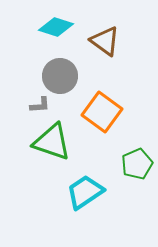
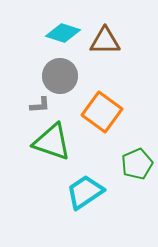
cyan diamond: moved 7 px right, 6 px down
brown triangle: rotated 36 degrees counterclockwise
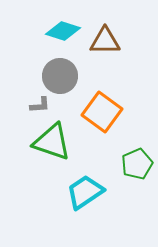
cyan diamond: moved 2 px up
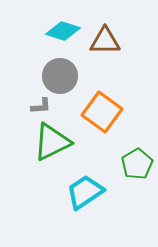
gray L-shape: moved 1 px right, 1 px down
green triangle: rotated 45 degrees counterclockwise
green pentagon: rotated 8 degrees counterclockwise
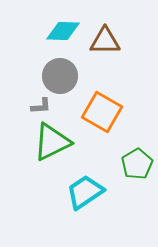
cyan diamond: rotated 16 degrees counterclockwise
orange square: rotated 6 degrees counterclockwise
